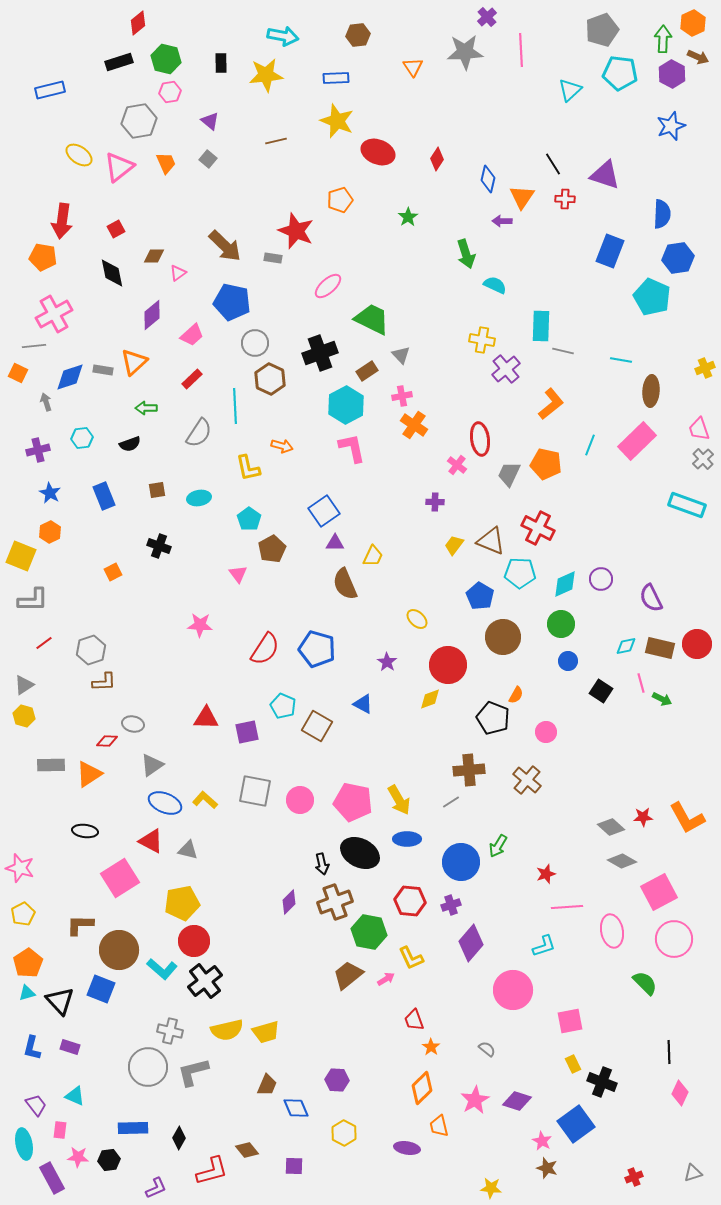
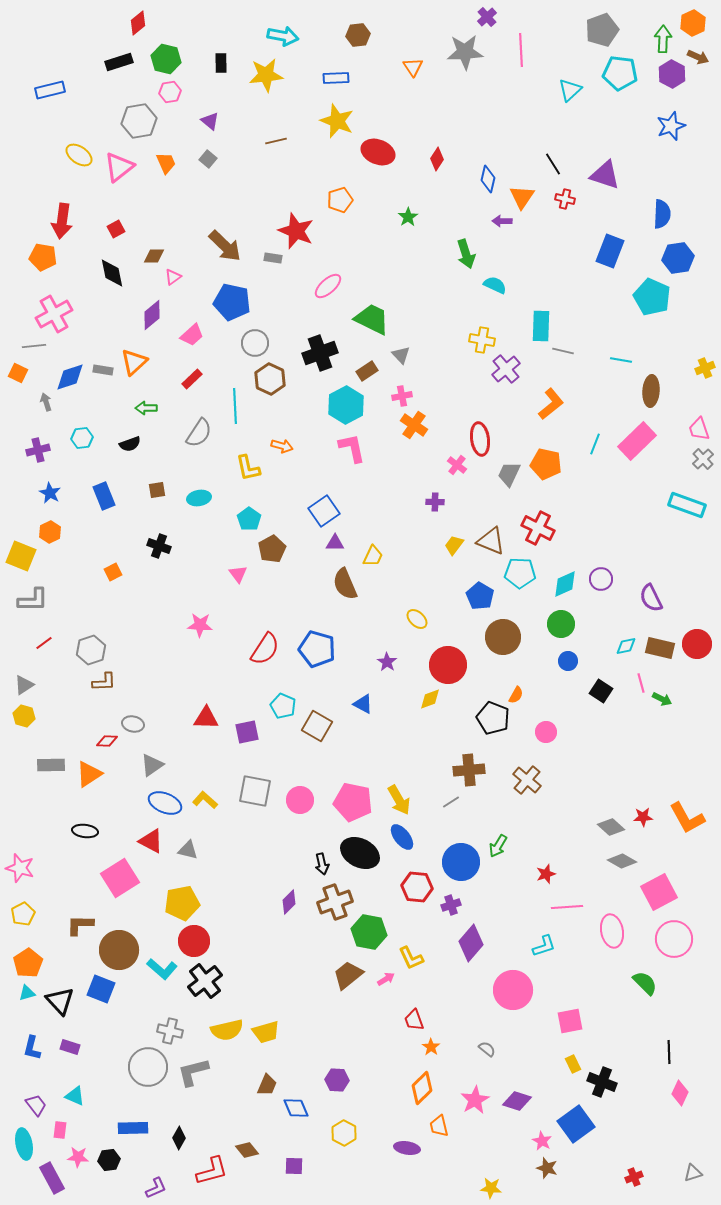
red cross at (565, 199): rotated 12 degrees clockwise
pink triangle at (178, 273): moved 5 px left, 4 px down
cyan line at (590, 445): moved 5 px right, 1 px up
blue ellipse at (407, 839): moved 5 px left, 2 px up; rotated 52 degrees clockwise
red hexagon at (410, 901): moved 7 px right, 14 px up
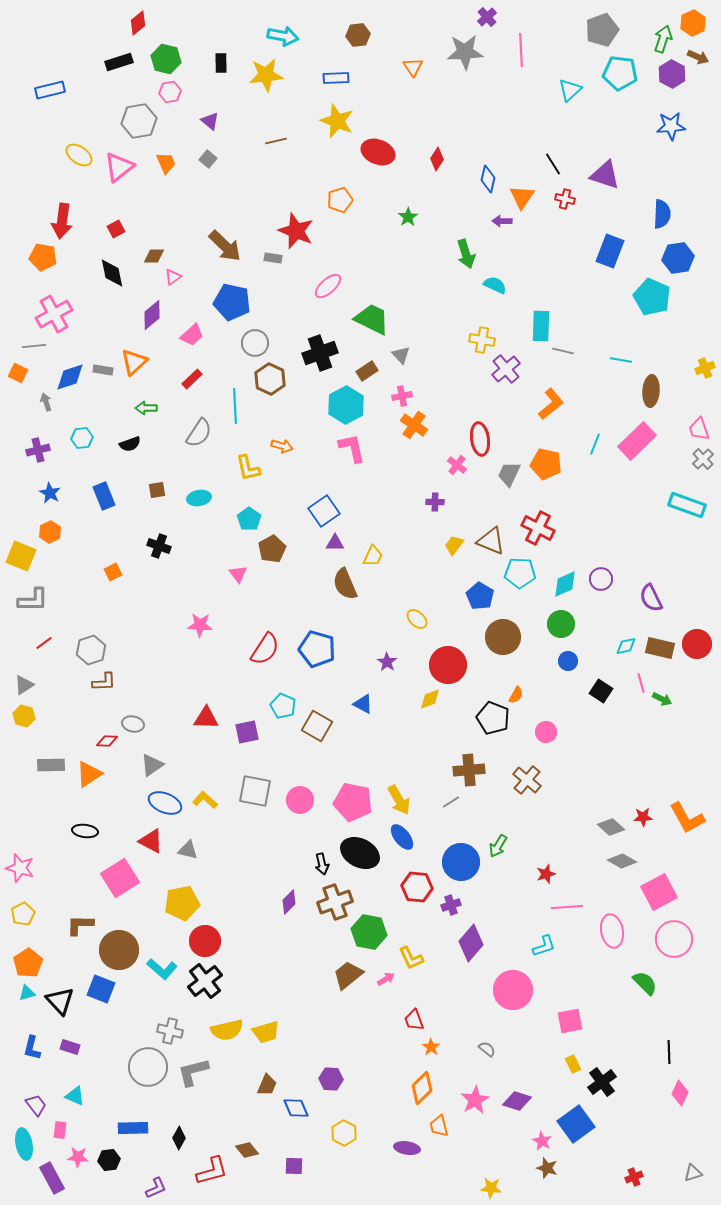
green arrow at (663, 39): rotated 16 degrees clockwise
blue star at (671, 126): rotated 16 degrees clockwise
red circle at (194, 941): moved 11 px right
purple hexagon at (337, 1080): moved 6 px left, 1 px up
black cross at (602, 1082): rotated 32 degrees clockwise
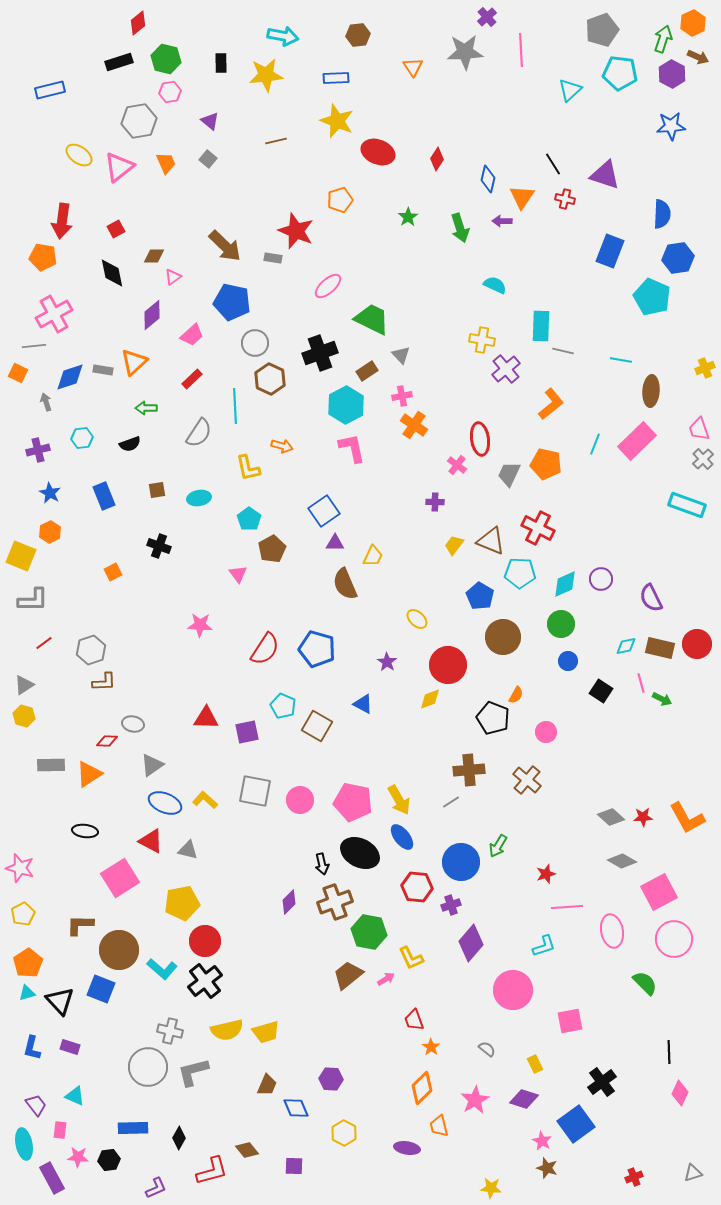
green arrow at (466, 254): moved 6 px left, 26 px up
gray diamond at (611, 827): moved 10 px up
yellow rectangle at (573, 1064): moved 38 px left
purple diamond at (517, 1101): moved 7 px right, 2 px up
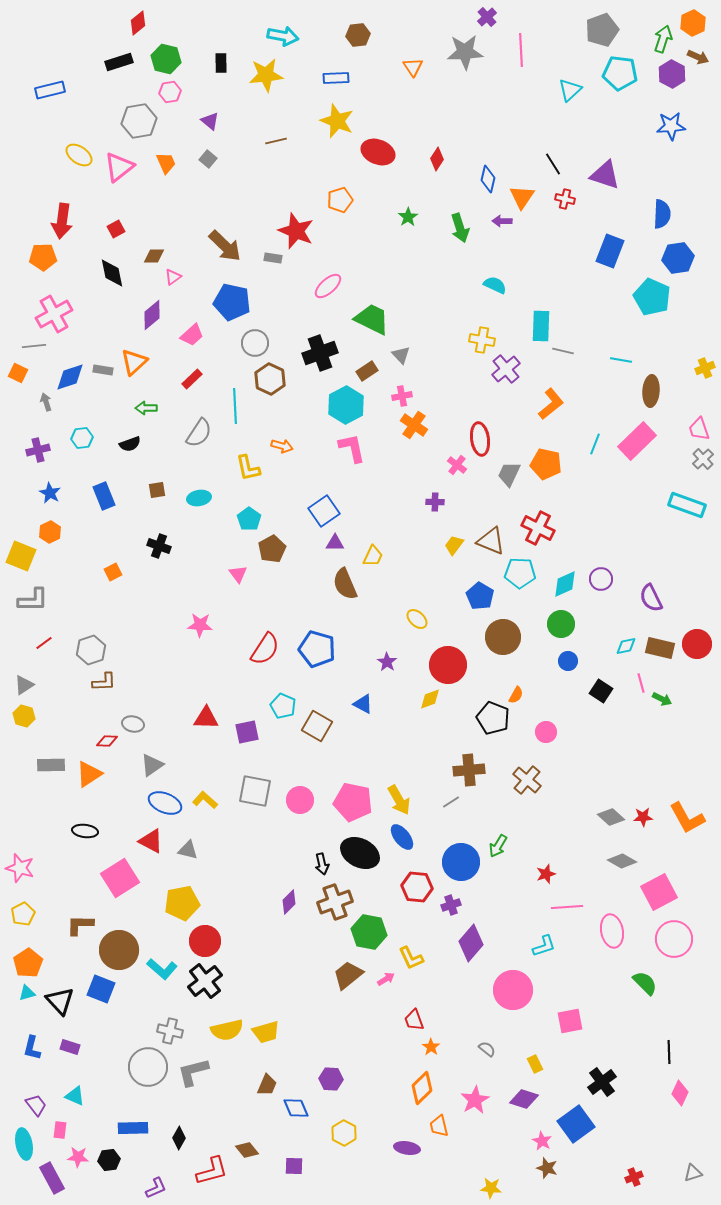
orange pentagon at (43, 257): rotated 12 degrees counterclockwise
